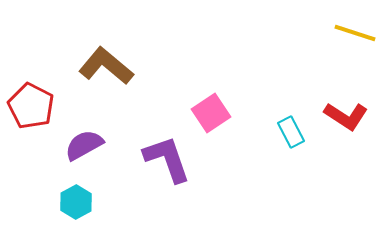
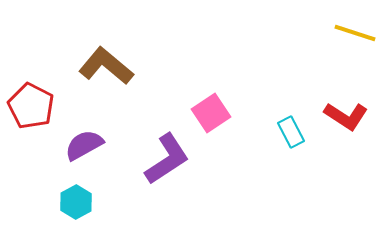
purple L-shape: rotated 76 degrees clockwise
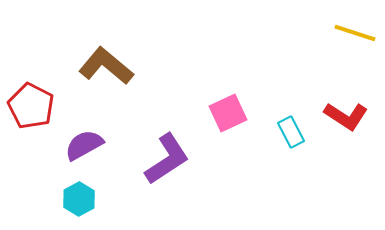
pink square: moved 17 px right; rotated 9 degrees clockwise
cyan hexagon: moved 3 px right, 3 px up
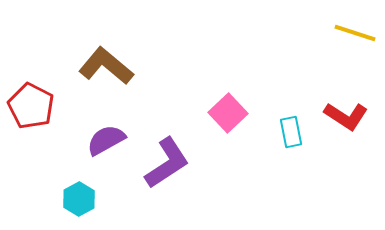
pink square: rotated 18 degrees counterclockwise
cyan rectangle: rotated 16 degrees clockwise
purple semicircle: moved 22 px right, 5 px up
purple L-shape: moved 4 px down
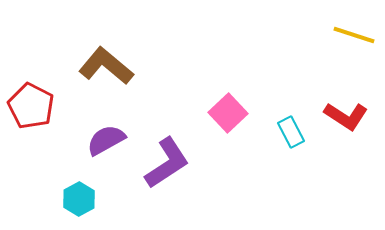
yellow line: moved 1 px left, 2 px down
cyan rectangle: rotated 16 degrees counterclockwise
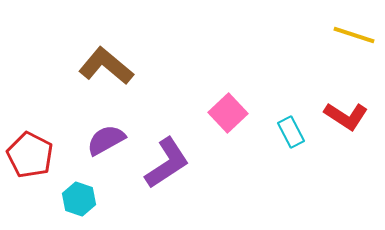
red pentagon: moved 1 px left, 49 px down
cyan hexagon: rotated 12 degrees counterclockwise
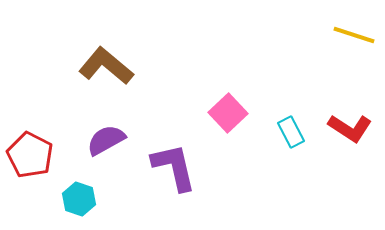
red L-shape: moved 4 px right, 12 px down
purple L-shape: moved 7 px right, 4 px down; rotated 70 degrees counterclockwise
